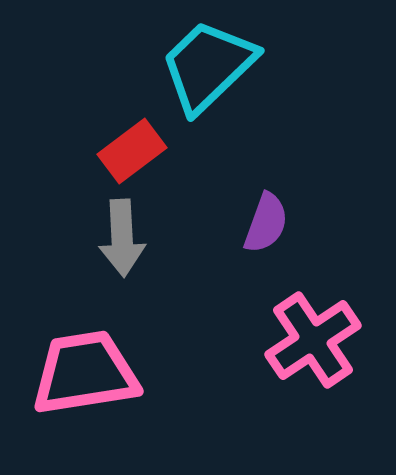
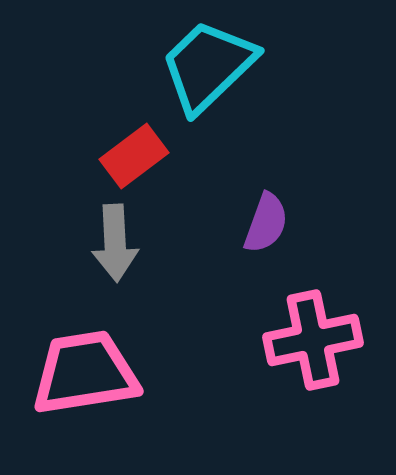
red rectangle: moved 2 px right, 5 px down
gray arrow: moved 7 px left, 5 px down
pink cross: rotated 22 degrees clockwise
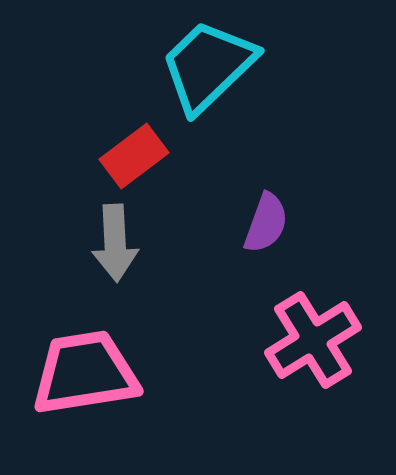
pink cross: rotated 20 degrees counterclockwise
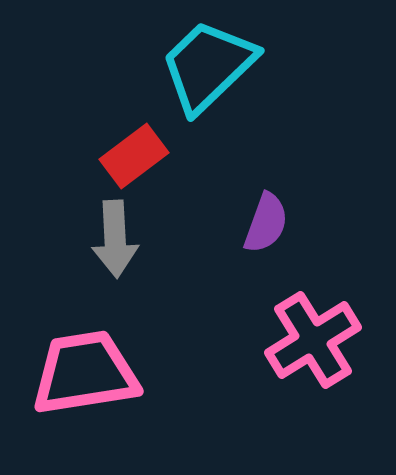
gray arrow: moved 4 px up
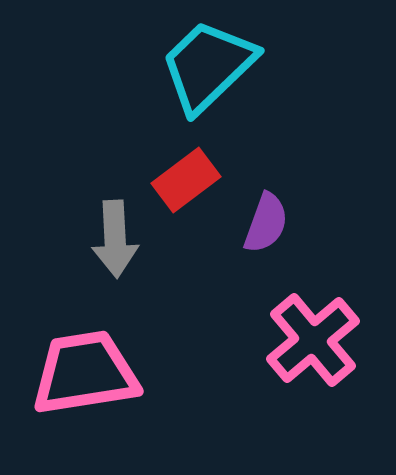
red rectangle: moved 52 px right, 24 px down
pink cross: rotated 8 degrees counterclockwise
